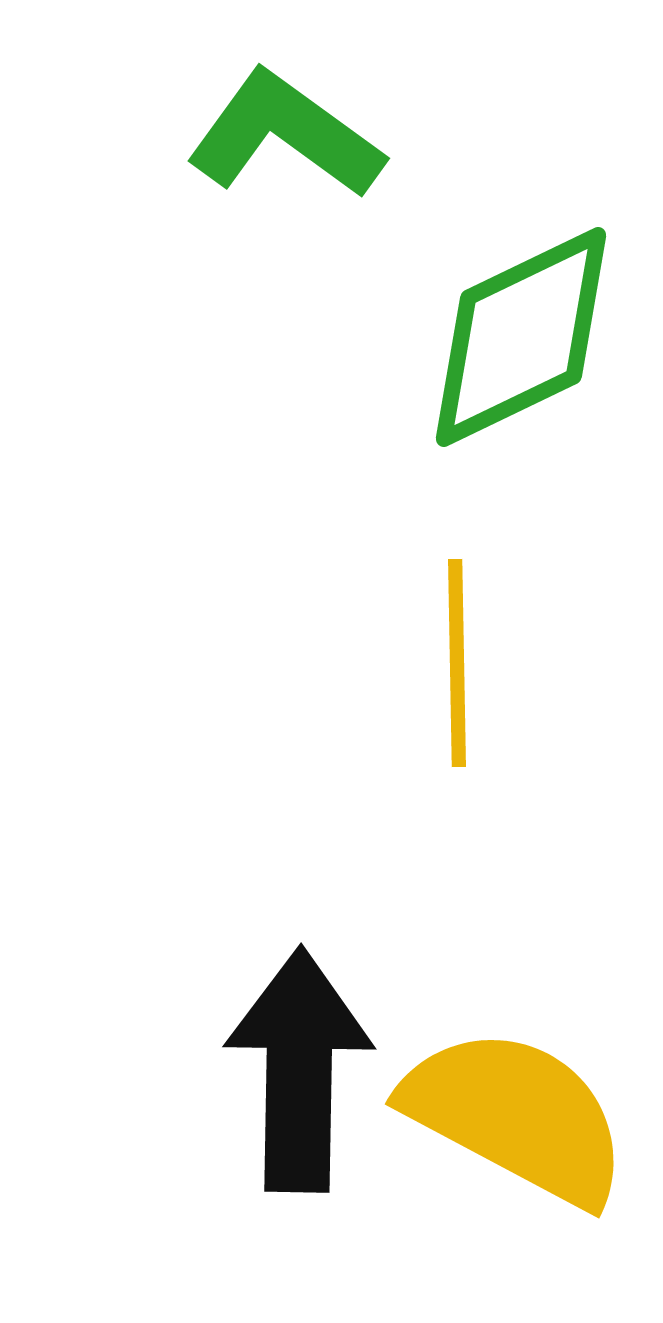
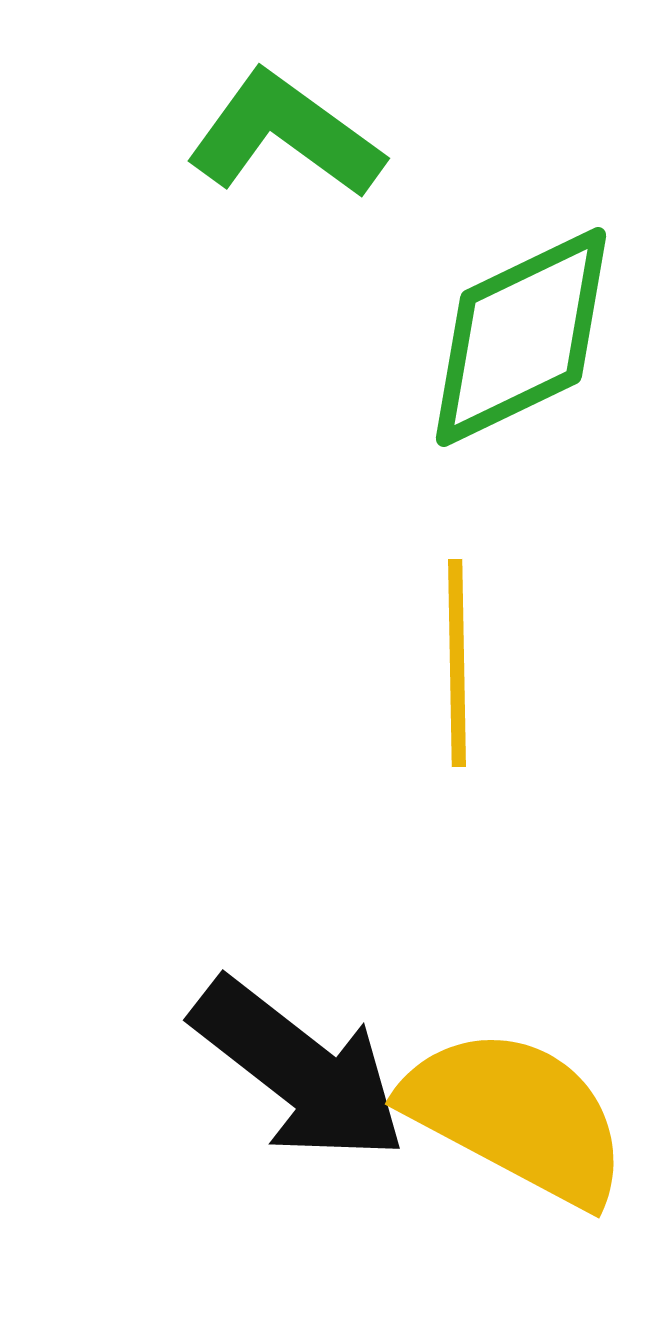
black arrow: rotated 127 degrees clockwise
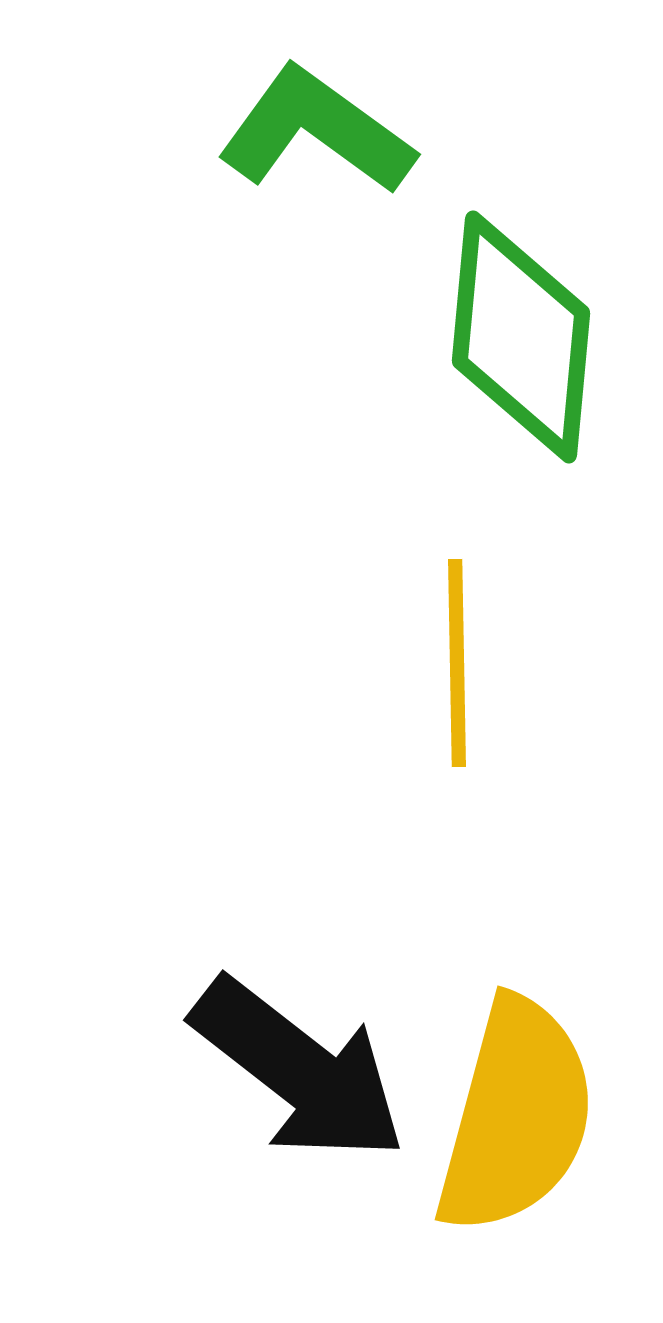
green L-shape: moved 31 px right, 4 px up
green diamond: rotated 59 degrees counterclockwise
yellow semicircle: rotated 77 degrees clockwise
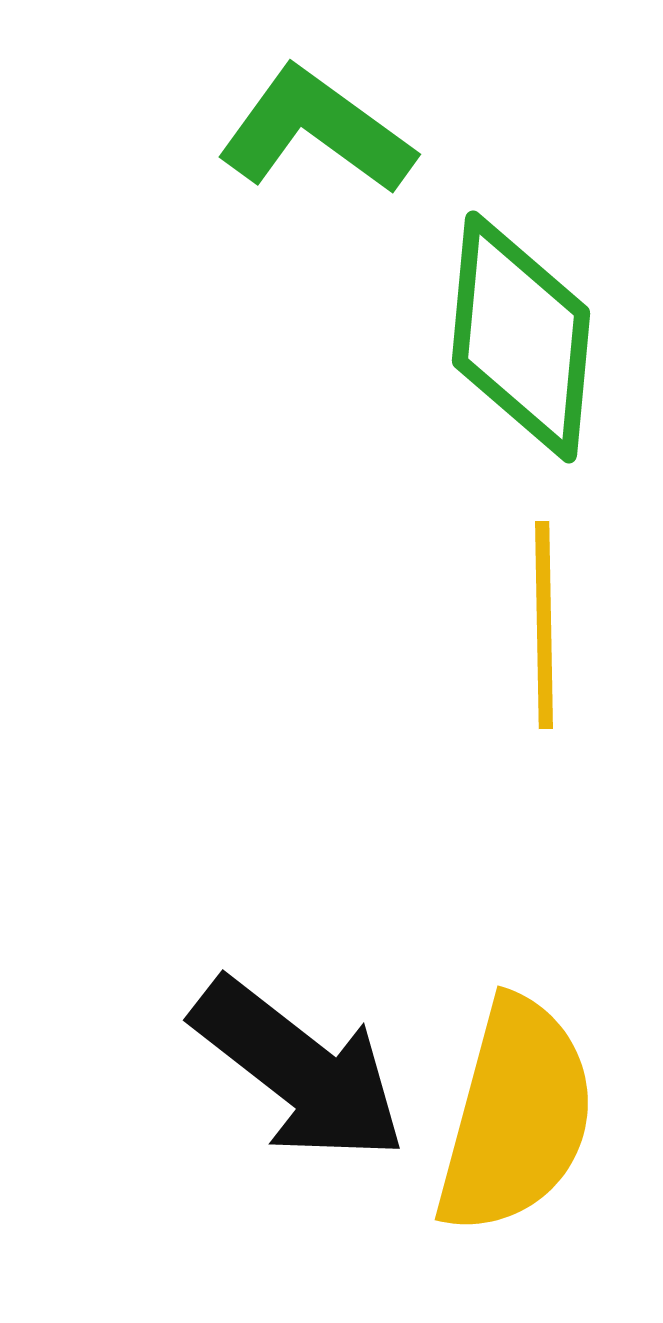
yellow line: moved 87 px right, 38 px up
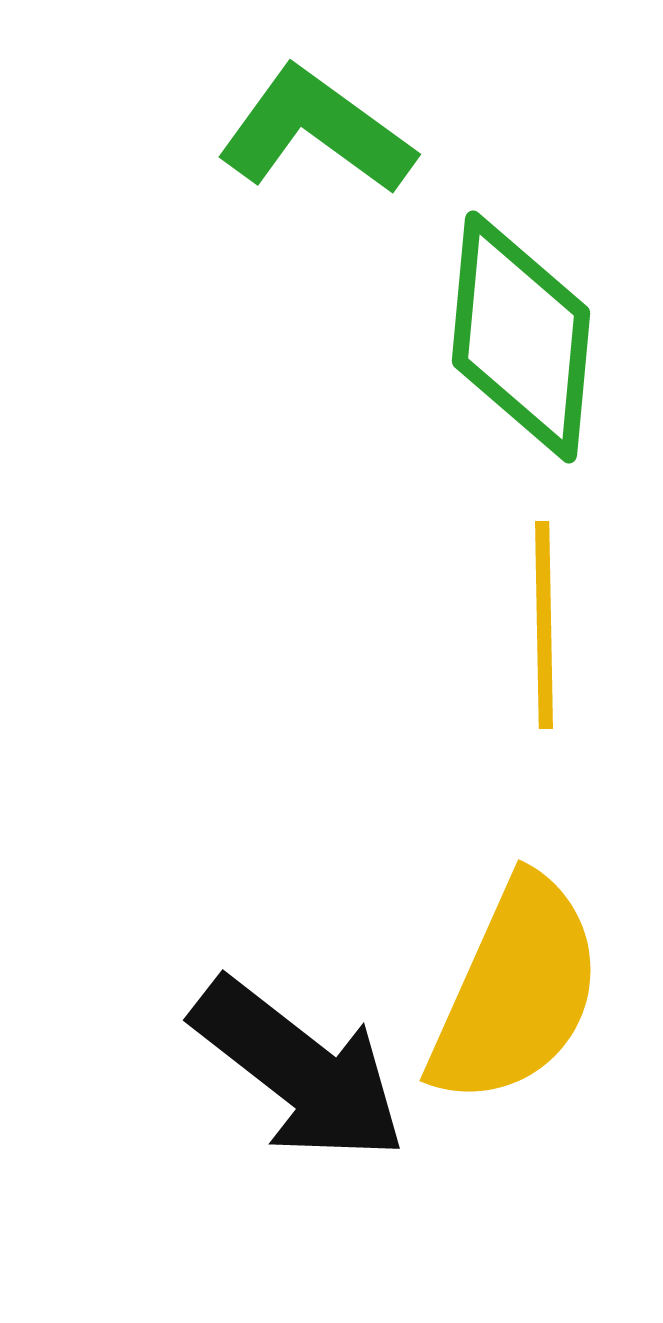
yellow semicircle: moved 125 px up; rotated 9 degrees clockwise
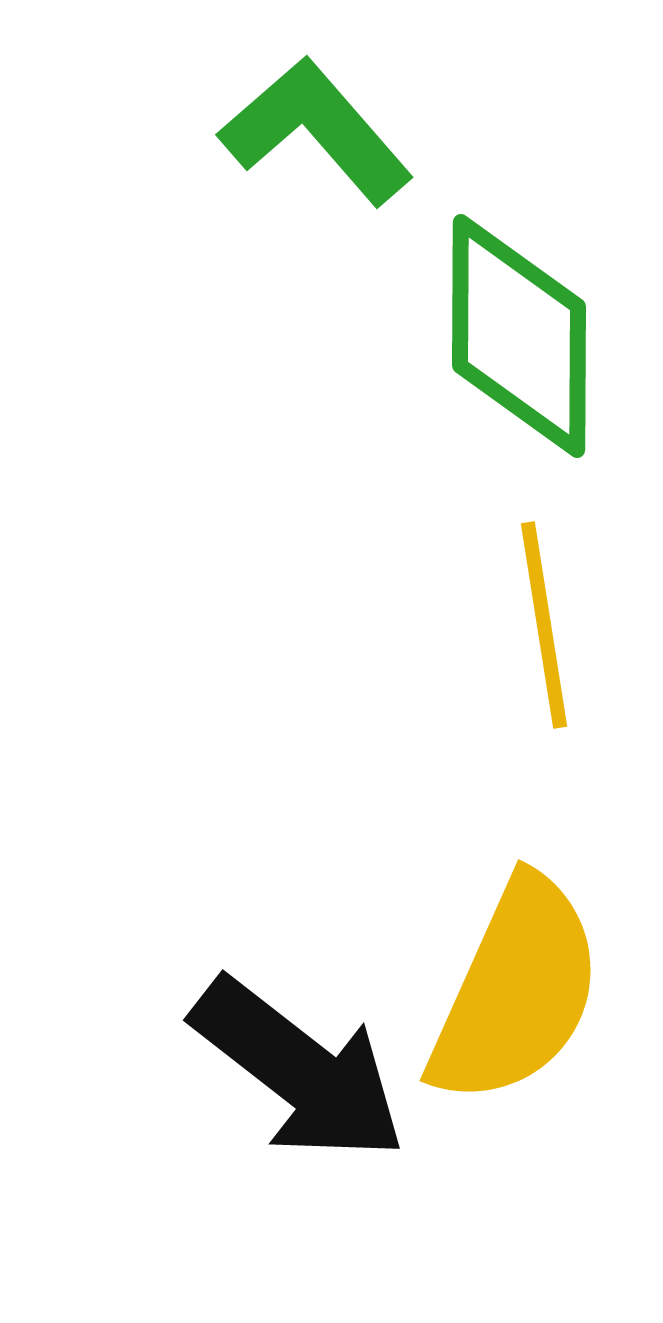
green L-shape: rotated 13 degrees clockwise
green diamond: moved 2 px left, 1 px up; rotated 5 degrees counterclockwise
yellow line: rotated 8 degrees counterclockwise
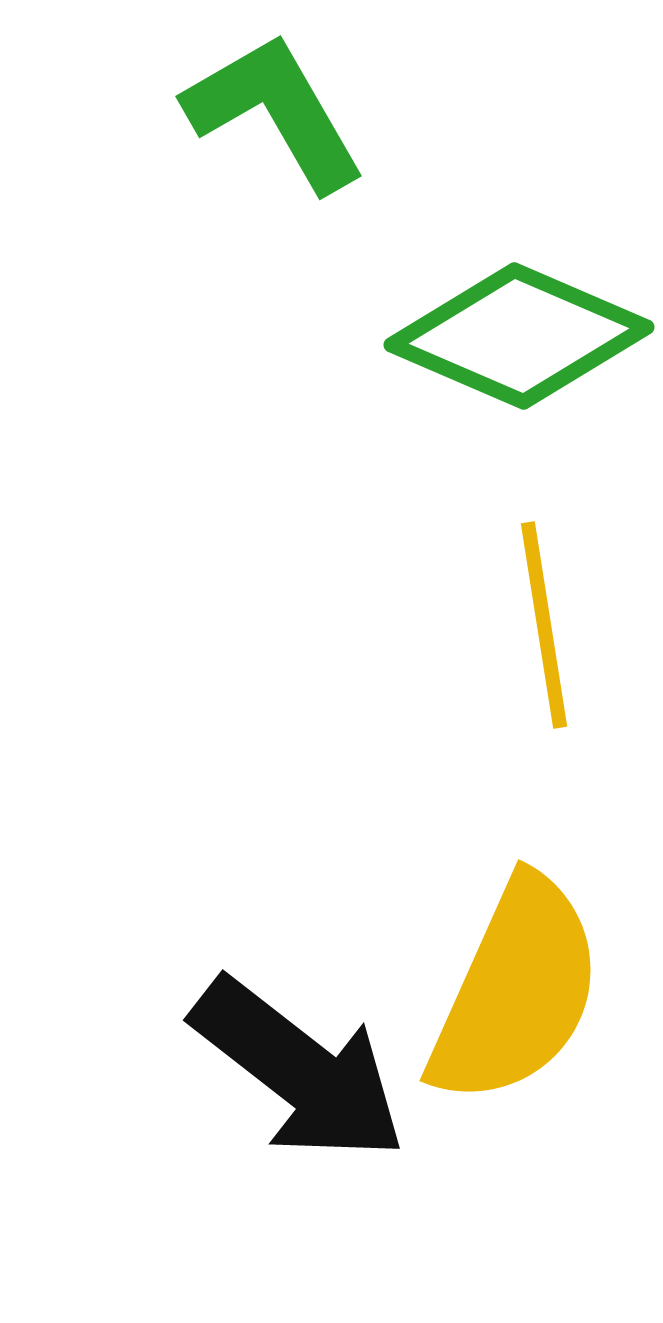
green L-shape: moved 41 px left, 19 px up; rotated 11 degrees clockwise
green diamond: rotated 67 degrees counterclockwise
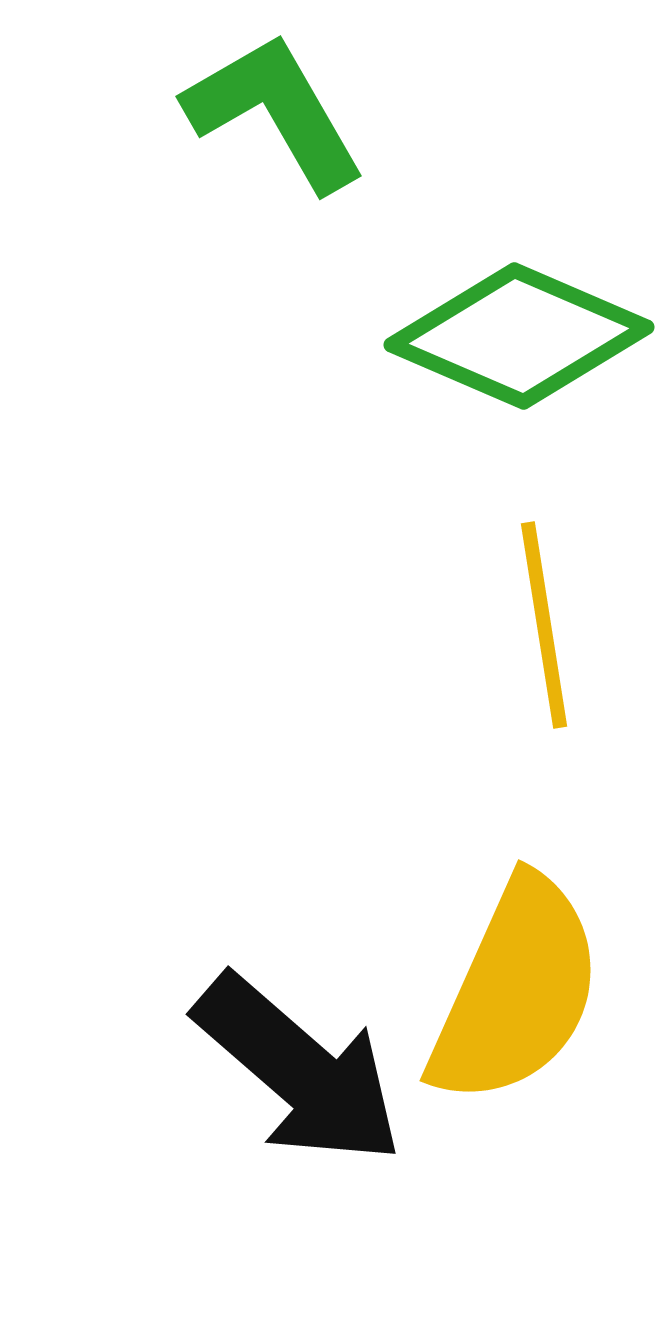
black arrow: rotated 3 degrees clockwise
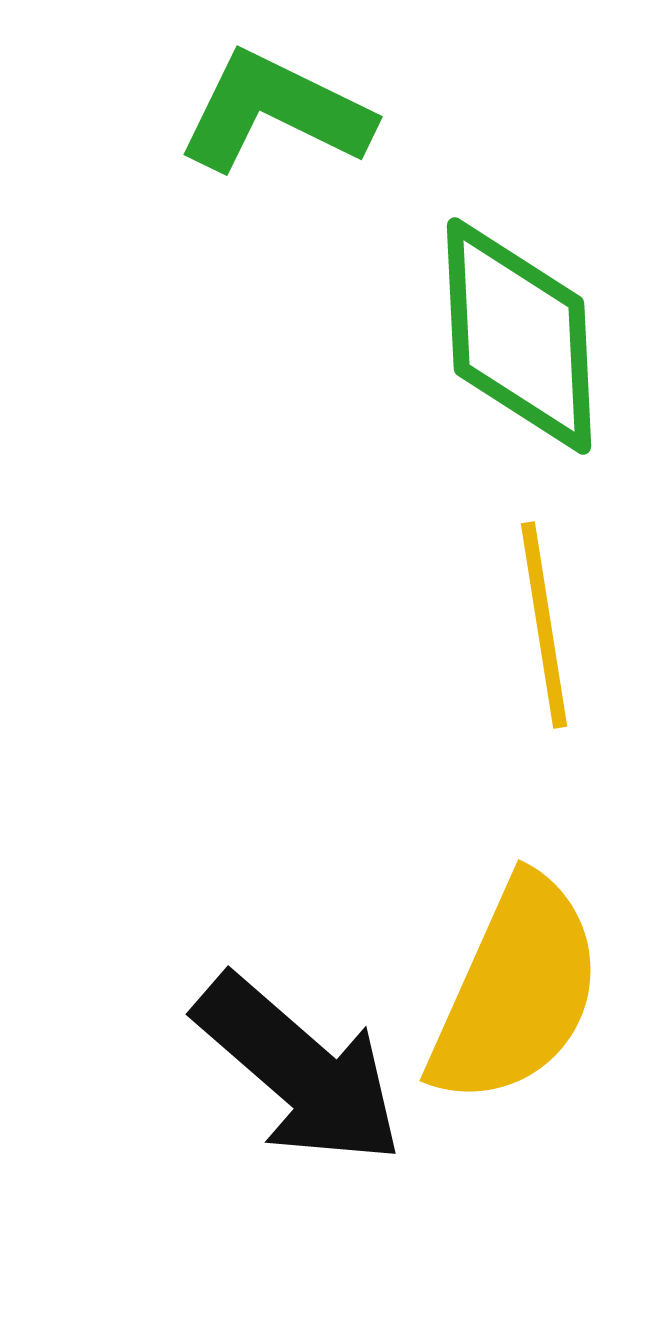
green L-shape: rotated 34 degrees counterclockwise
green diamond: rotated 64 degrees clockwise
